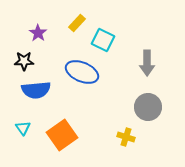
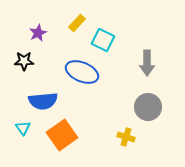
purple star: rotated 12 degrees clockwise
blue semicircle: moved 7 px right, 11 px down
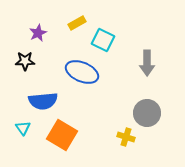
yellow rectangle: rotated 18 degrees clockwise
black star: moved 1 px right
gray circle: moved 1 px left, 6 px down
orange square: rotated 24 degrees counterclockwise
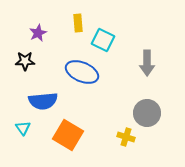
yellow rectangle: moved 1 px right; rotated 66 degrees counterclockwise
orange square: moved 6 px right
